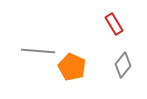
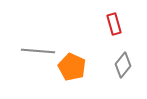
red rectangle: rotated 15 degrees clockwise
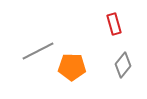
gray line: rotated 32 degrees counterclockwise
orange pentagon: rotated 24 degrees counterclockwise
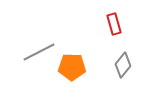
gray line: moved 1 px right, 1 px down
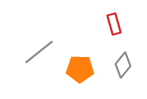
gray line: rotated 12 degrees counterclockwise
orange pentagon: moved 8 px right, 2 px down
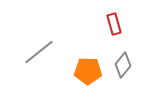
orange pentagon: moved 8 px right, 2 px down
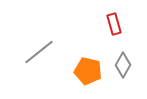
gray diamond: rotated 10 degrees counterclockwise
orange pentagon: rotated 12 degrees clockwise
